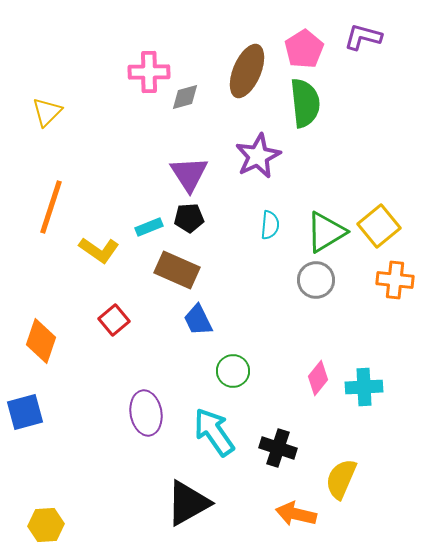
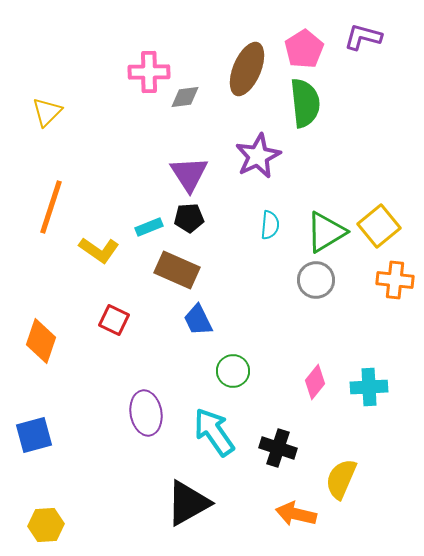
brown ellipse: moved 2 px up
gray diamond: rotated 8 degrees clockwise
red square: rotated 24 degrees counterclockwise
pink diamond: moved 3 px left, 4 px down
cyan cross: moved 5 px right
blue square: moved 9 px right, 23 px down
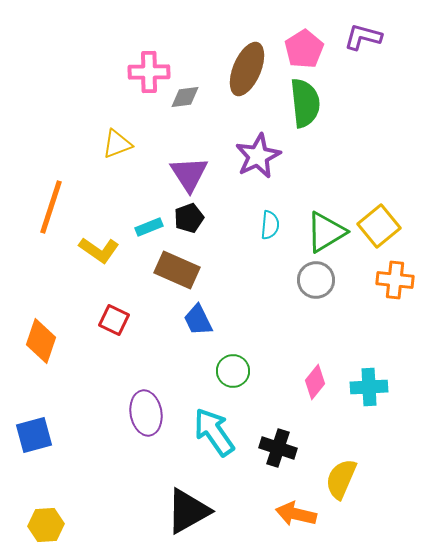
yellow triangle: moved 70 px right, 32 px down; rotated 24 degrees clockwise
black pentagon: rotated 16 degrees counterclockwise
black triangle: moved 8 px down
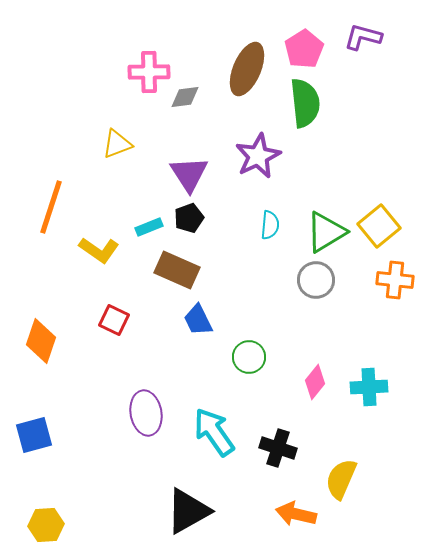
green circle: moved 16 px right, 14 px up
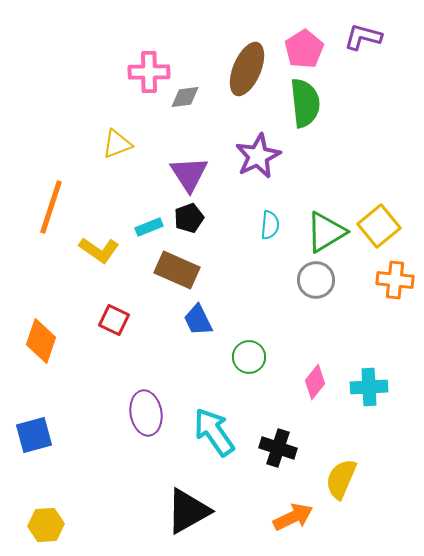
orange arrow: moved 3 px left, 3 px down; rotated 141 degrees clockwise
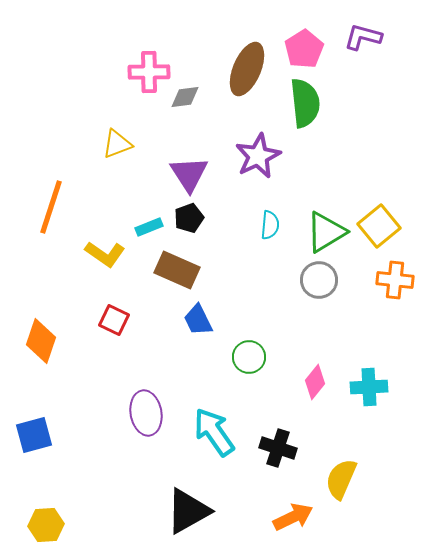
yellow L-shape: moved 6 px right, 4 px down
gray circle: moved 3 px right
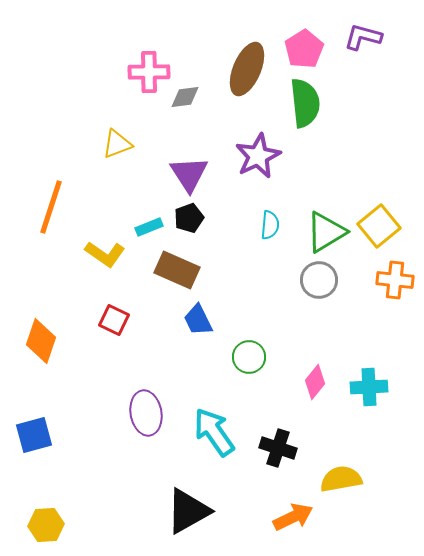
yellow semicircle: rotated 57 degrees clockwise
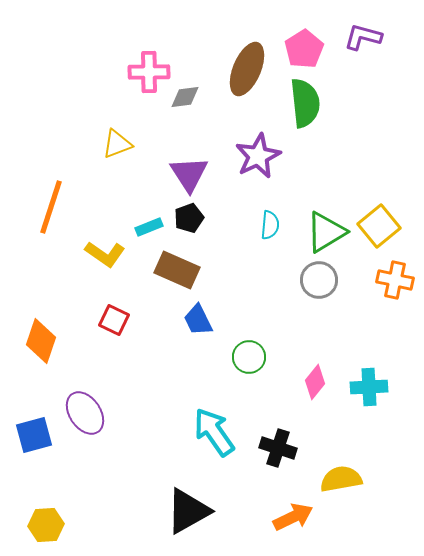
orange cross: rotated 6 degrees clockwise
purple ellipse: moved 61 px left; rotated 24 degrees counterclockwise
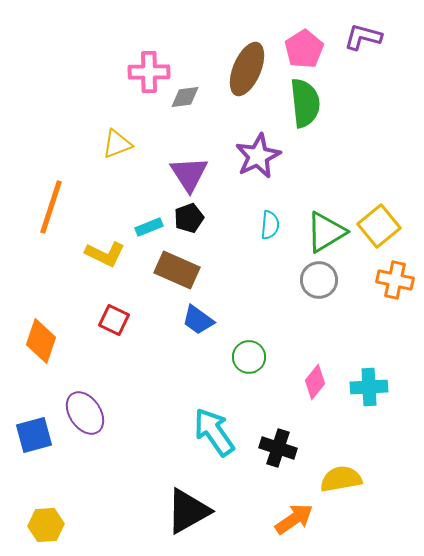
yellow L-shape: rotated 9 degrees counterclockwise
blue trapezoid: rotated 28 degrees counterclockwise
orange arrow: moved 1 px right, 2 px down; rotated 9 degrees counterclockwise
